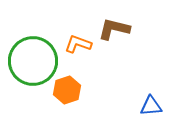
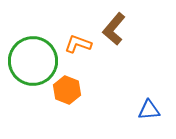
brown L-shape: rotated 64 degrees counterclockwise
orange hexagon: rotated 20 degrees counterclockwise
blue triangle: moved 2 px left, 4 px down
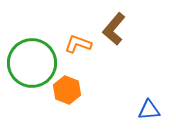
green circle: moved 1 px left, 2 px down
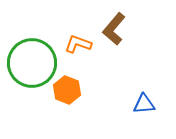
blue triangle: moved 5 px left, 6 px up
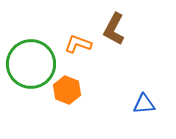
brown L-shape: rotated 12 degrees counterclockwise
green circle: moved 1 px left, 1 px down
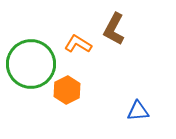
orange L-shape: rotated 12 degrees clockwise
orange hexagon: rotated 12 degrees clockwise
blue triangle: moved 6 px left, 7 px down
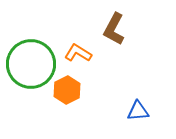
orange L-shape: moved 9 px down
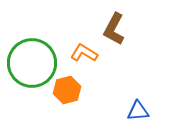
orange L-shape: moved 6 px right
green circle: moved 1 px right, 1 px up
orange hexagon: rotated 12 degrees clockwise
